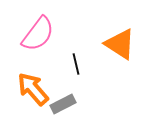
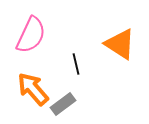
pink semicircle: moved 7 px left, 1 px down; rotated 12 degrees counterclockwise
gray rectangle: rotated 10 degrees counterclockwise
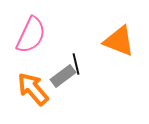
orange triangle: moved 1 px left, 3 px up; rotated 12 degrees counterclockwise
gray rectangle: moved 28 px up
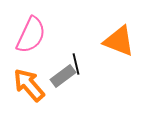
orange arrow: moved 4 px left, 4 px up
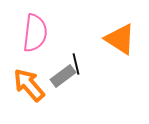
pink semicircle: moved 4 px right, 2 px up; rotated 18 degrees counterclockwise
orange triangle: moved 1 px right, 2 px up; rotated 12 degrees clockwise
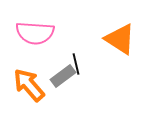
pink semicircle: rotated 87 degrees clockwise
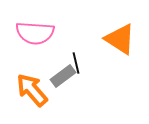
black line: moved 1 px up
orange arrow: moved 3 px right, 5 px down
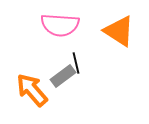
pink semicircle: moved 25 px right, 8 px up
orange triangle: moved 1 px left, 8 px up
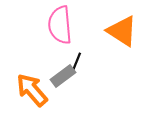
pink semicircle: rotated 81 degrees clockwise
orange triangle: moved 3 px right
black line: rotated 35 degrees clockwise
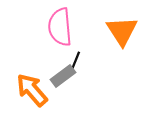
pink semicircle: moved 2 px down
orange triangle: rotated 24 degrees clockwise
black line: moved 1 px left, 1 px up
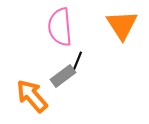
orange triangle: moved 6 px up
black line: moved 2 px right
orange arrow: moved 6 px down
